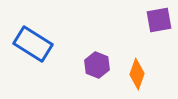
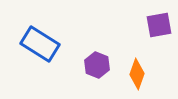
purple square: moved 5 px down
blue rectangle: moved 7 px right
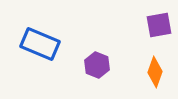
blue rectangle: rotated 9 degrees counterclockwise
orange diamond: moved 18 px right, 2 px up
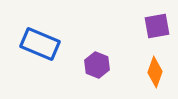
purple square: moved 2 px left, 1 px down
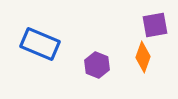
purple square: moved 2 px left, 1 px up
orange diamond: moved 12 px left, 15 px up
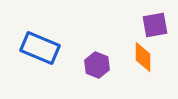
blue rectangle: moved 4 px down
orange diamond: rotated 20 degrees counterclockwise
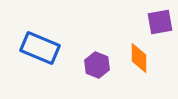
purple square: moved 5 px right, 3 px up
orange diamond: moved 4 px left, 1 px down
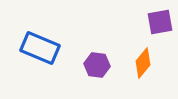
orange diamond: moved 4 px right, 5 px down; rotated 40 degrees clockwise
purple hexagon: rotated 15 degrees counterclockwise
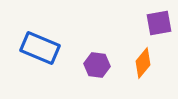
purple square: moved 1 px left, 1 px down
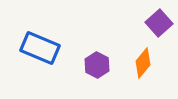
purple square: rotated 32 degrees counterclockwise
purple hexagon: rotated 20 degrees clockwise
